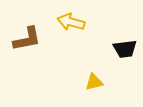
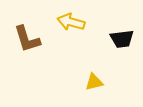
brown L-shape: rotated 84 degrees clockwise
black trapezoid: moved 3 px left, 10 px up
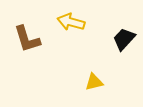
black trapezoid: moved 2 px right; rotated 140 degrees clockwise
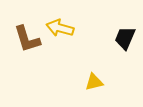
yellow arrow: moved 11 px left, 6 px down
black trapezoid: moved 1 px right, 1 px up; rotated 20 degrees counterclockwise
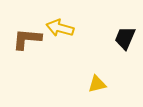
brown L-shape: rotated 112 degrees clockwise
yellow triangle: moved 3 px right, 2 px down
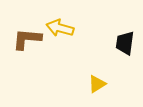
black trapezoid: moved 5 px down; rotated 15 degrees counterclockwise
yellow triangle: rotated 18 degrees counterclockwise
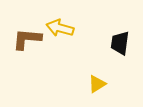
black trapezoid: moved 5 px left
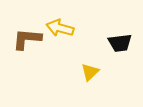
black trapezoid: rotated 105 degrees counterclockwise
yellow triangle: moved 7 px left, 12 px up; rotated 12 degrees counterclockwise
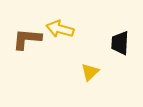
yellow arrow: moved 1 px down
black trapezoid: rotated 100 degrees clockwise
